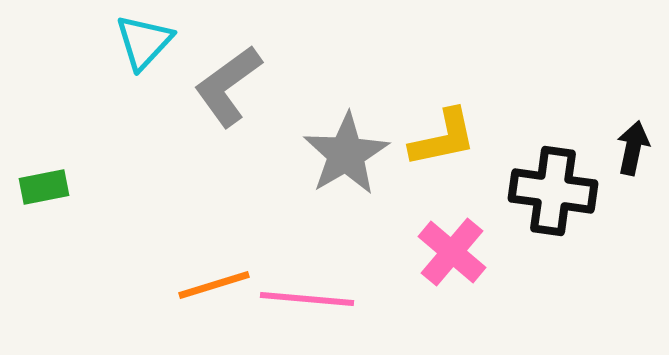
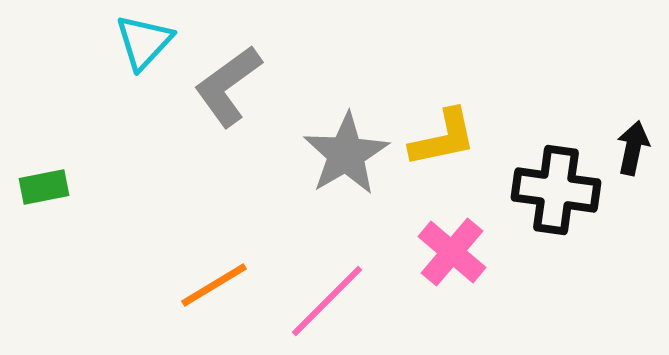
black cross: moved 3 px right, 1 px up
orange line: rotated 14 degrees counterclockwise
pink line: moved 20 px right, 2 px down; rotated 50 degrees counterclockwise
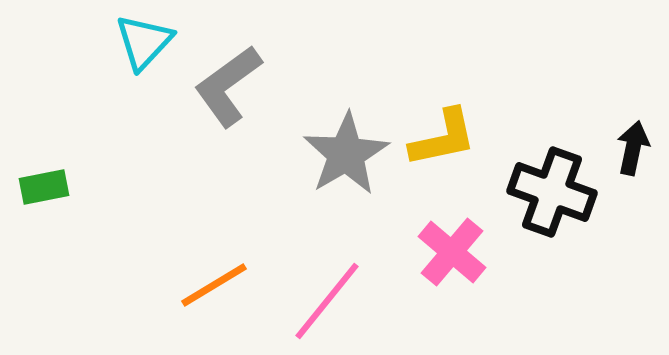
black cross: moved 4 px left, 2 px down; rotated 12 degrees clockwise
pink line: rotated 6 degrees counterclockwise
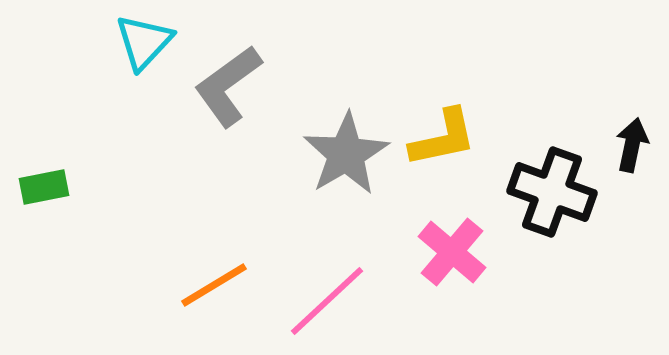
black arrow: moved 1 px left, 3 px up
pink line: rotated 8 degrees clockwise
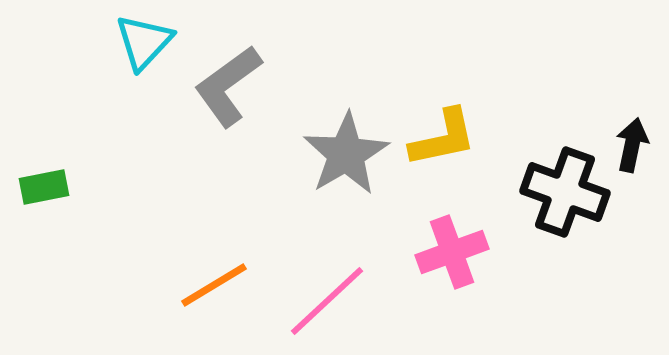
black cross: moved 13 px right
pink cross: rotated 30 degrees clockwise
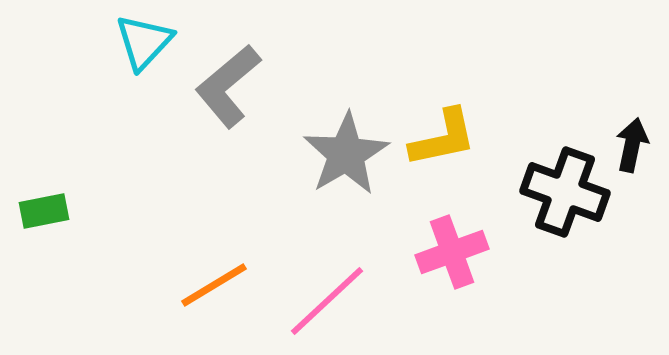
gray L-shape: rotated 4 degrees counterclockwise
green rectangle: moved 24 px down
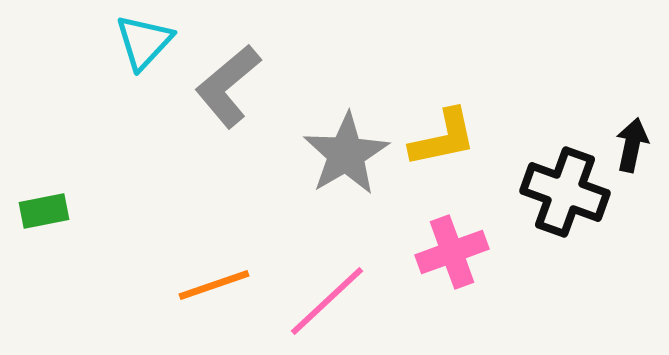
orange line: rotated 12 degrees clockwise
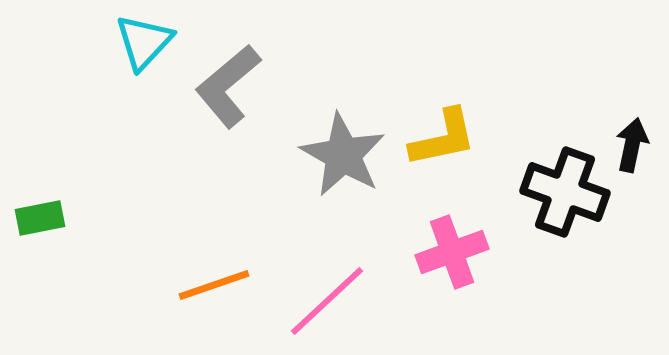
gray star: moved 3 px left, 1 px down; rotated 12 degrees counterclockwise
green rectangle: moved 4 px left, 7 px down
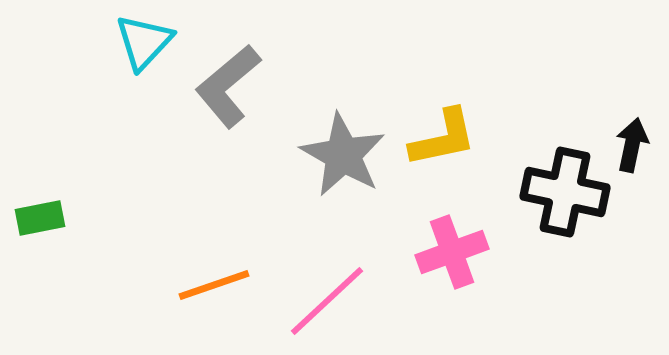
black cross: rotated 8 degrees counterclockwise
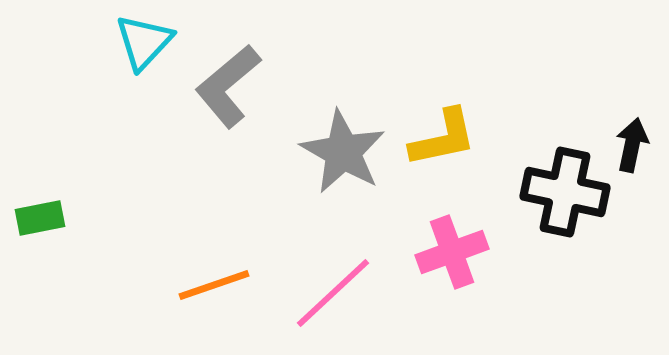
gray star: moved 3 px up
pink line: moved 6 px right, 8 px up
